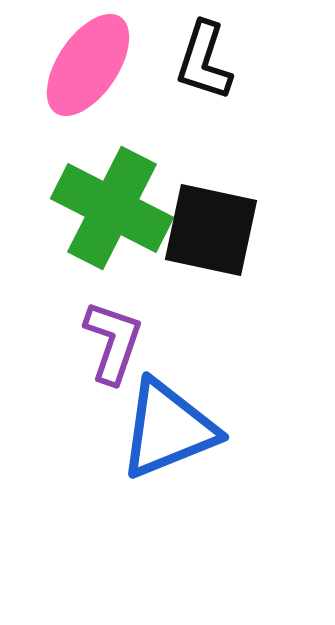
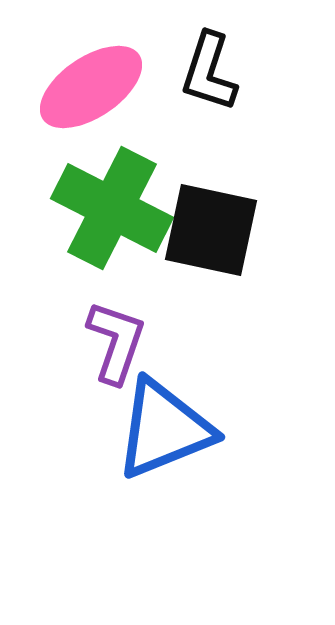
black L-shape: moved 5 px right, 11 px down
pink ellipse: moved 3 px right, 22 px down; rotated 22 degrees clockwise
purple L-shape: moved 3 px right
blue triangle: moved 4 px left
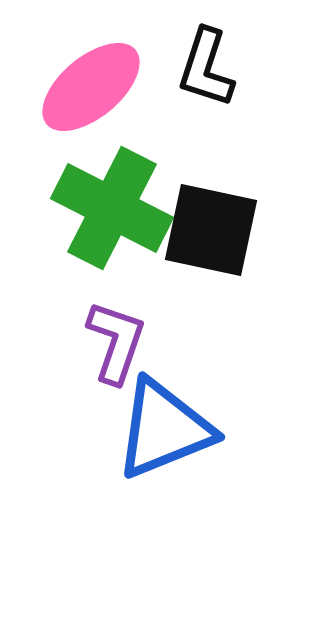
black L-shape: moved 3 px left, 4 px up
pink ellipse: rotated 6 degrees counterclockwise
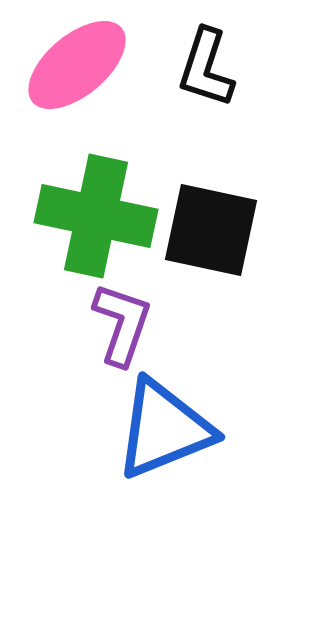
pink ellipse: moved 14 px left, 22 px up
green cross: moved 16 px left, 8 px down; rotated 15 degrees counterclockwise
purple L-shape: moved 6 px right, 18 px up
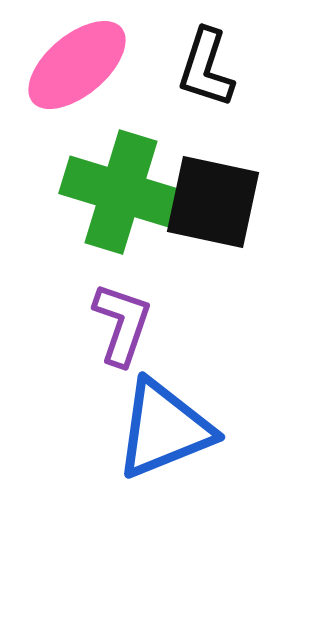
green cross: moved 25 px right, 24 px up; rotated 5 degrees clockwise
black square: moved 2 px right, 28 px up
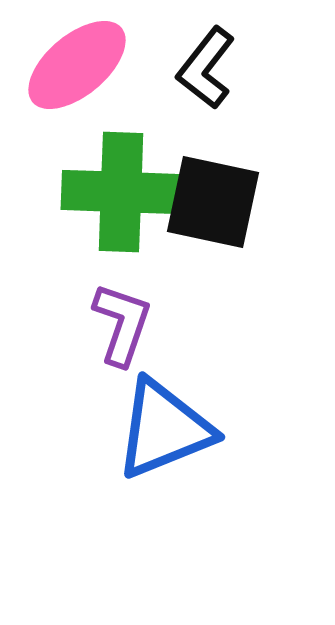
black L-shape: rotated 20 degrees clockwise
green cross: rotated 15 degrees counterclockwise
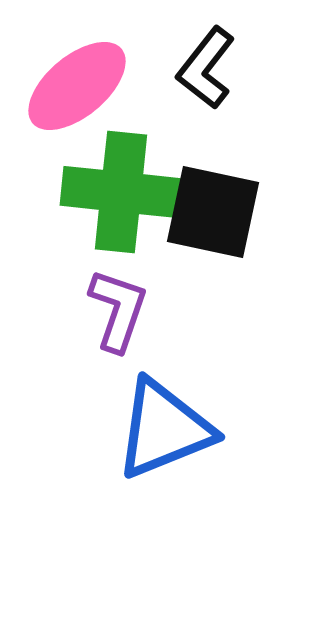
pink ellipse: moved 21 px down
green cross: rotated 4 degrees clockwise
black square: moved 10 px down
purple L-shape: moved 4 px left, 14 px up
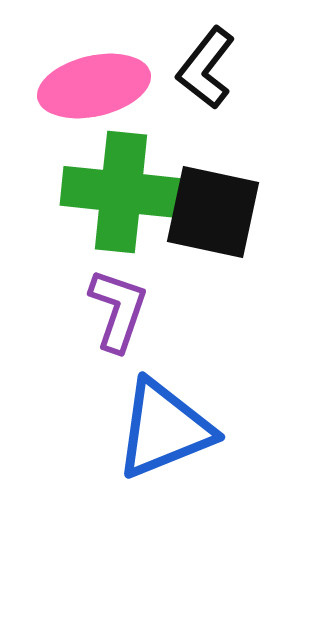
pink ellipse: moved 17 px right; rotated 27 degrees clockwise
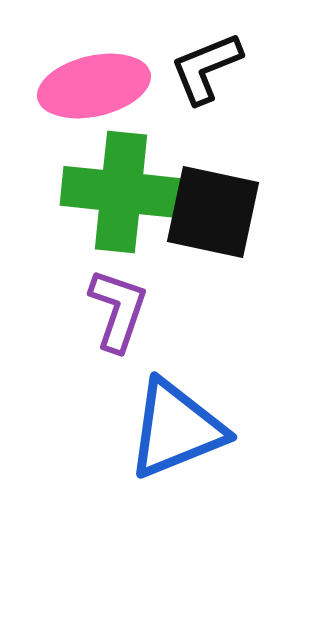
black L-shape: rotated 30 degrees clockwise
blue triangle: moved 12 px right
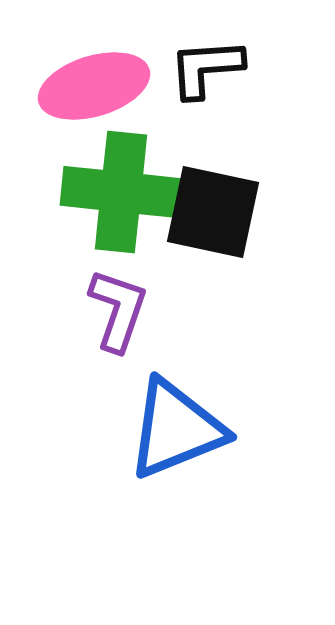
black L-shape: rotated 18 degrees clockwise
pink ellipse: rotated 4 degrees counterclockwise
